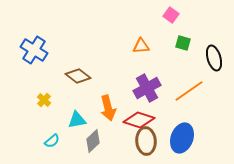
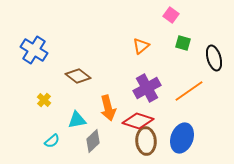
orange triangle: rotated 36 degrees counterclockwise
red diamond: moved 1 px left, 1 px down
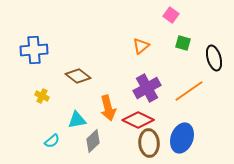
blue cross: rotated 36 degrees counterclockwise
yellow cross: moved 2 px left, 4 px up; rotated 16 degrees counterclockwise
red diamond: moved 1 px up; rotated 8 degrees clockwise
brown ellipse: moved 3 px right, 2 px down
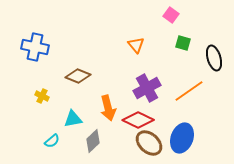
orange triangle: moved 5 px left, 1 px up; rotated 30 degrees counterclockwise
blue cross: moved 1 px right, 3 px up; rotated 16 degrees clockwise
brown diamond: rotated 15 degrees counterclockwise
cyan triangle: moved 4 px left, 1 px up
brown ellipse: rotated 44 degrees counterclockwise
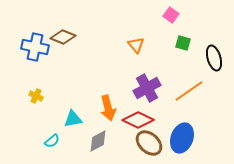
brown diamond: moved 15 px left, 39 px up
yellow cross: moved 6 px left
gray diamond: moved 5 px right; rotated 15 degrees clockwise
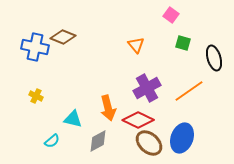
cyan triangle: rotated 24 degrees clockwise
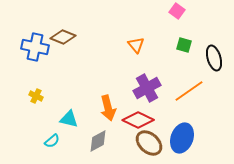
pink square: moved 6 px right, 4 px up
green square: moved 1 px right, 2 px down
cyan triangle: moved 4 px left
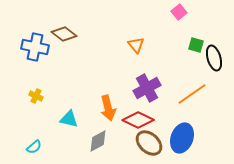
pink square: moved 2 px right, 1 px down; rotated 14 degrees clockwise
brown diamond: moved 1 px right, 3 px up; rotated 15 degrees clockwise
green square: moved 12 px right
orange line: moved 3 px right, 3 px down
cyan semicircle: moved 18 px left, 6 px down
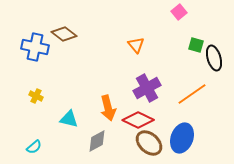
gray diamond: moved 1 px left
